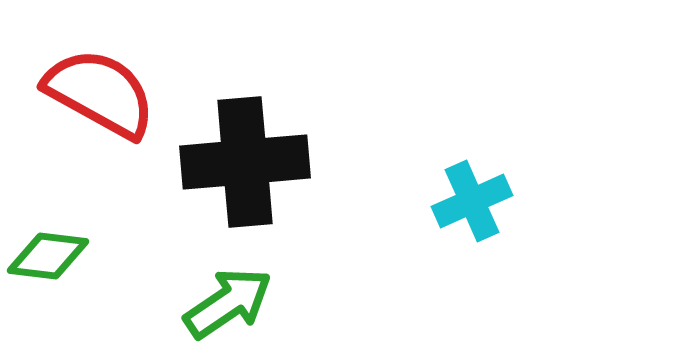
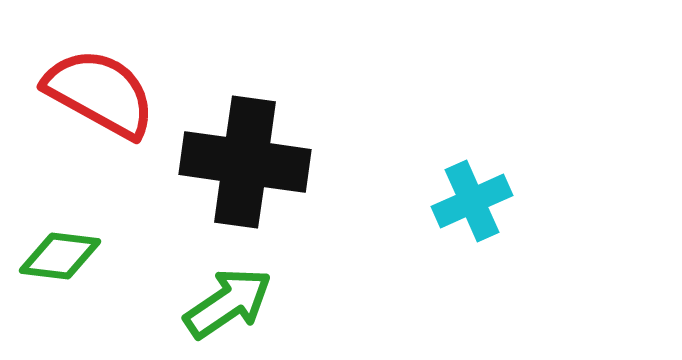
black cross: rotated 13 degrees clockwise
green diamond: moved 12 px right
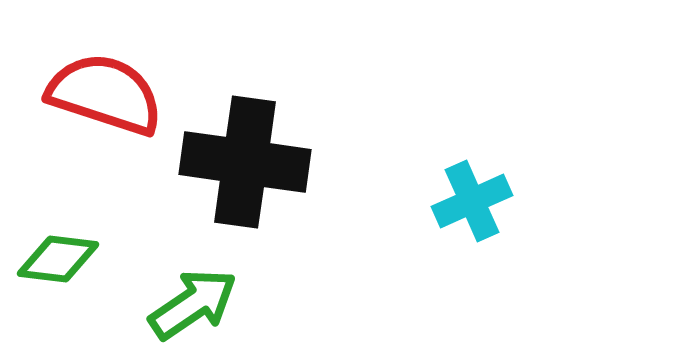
red semicircle: moved 5 px right, 1 px down; rotated 11 degrees counterclockwise
green diamond: moved 2 px left, 3 px down
green arrow: moved 35 px left, 1 px down
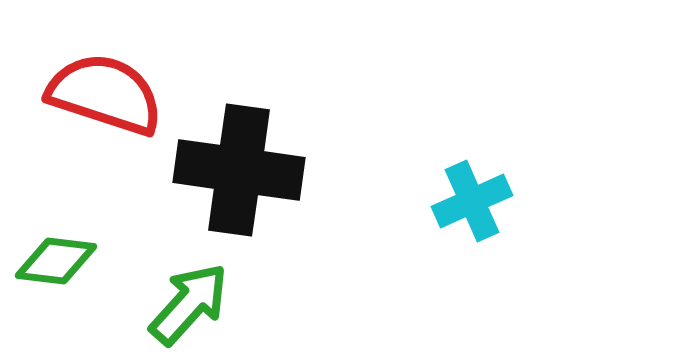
black cross: moved 6 px left, 8 px down
green diamond: moved 2 px left, 2 px down
green arrow: moved 4 px left; rotated 14 degrees counterclockwise
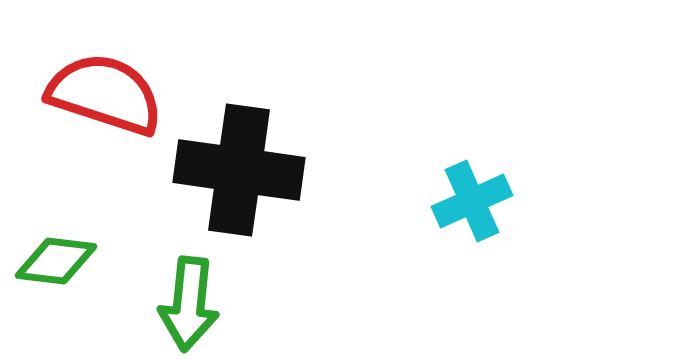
green arrow: rotated 144 degrees clockwise
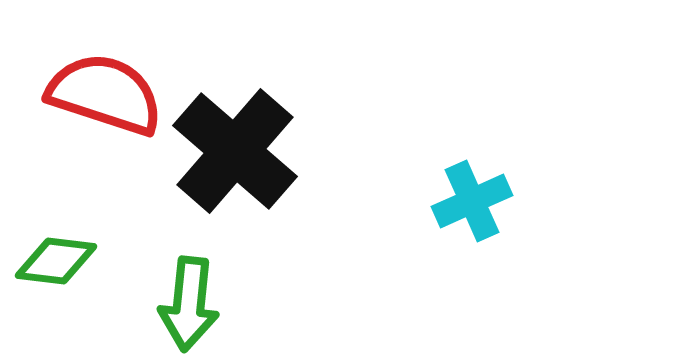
black cross: moved 4 px left, 19 px up; rotated 33 degrees clockwise
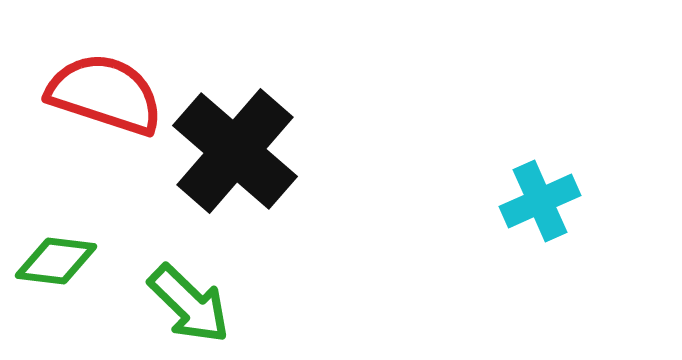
cyan cross: moved 68 px right
green arrow: rotated 52 degrees counterclockwise
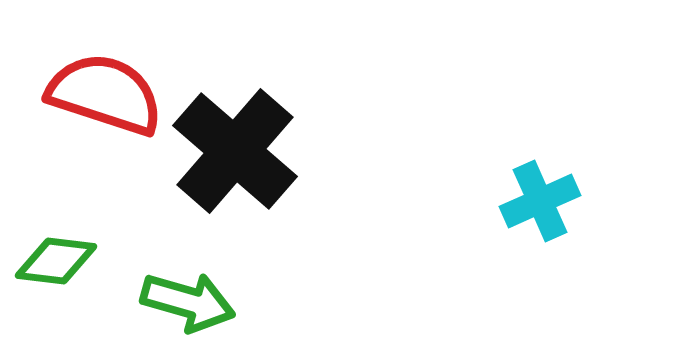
green arrow: moved 1 px left, 2 px up; rotated 28 degrees counterclockwise
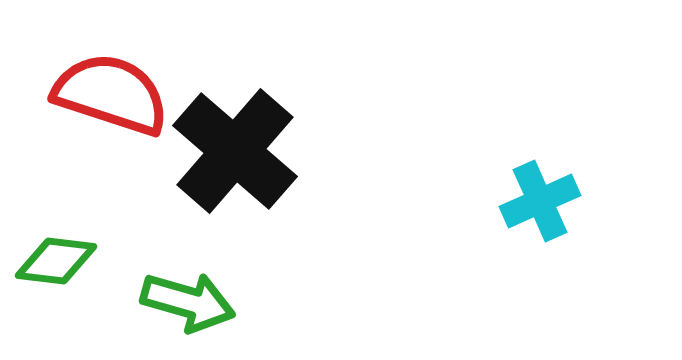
red semicircle: moved 6 px right
